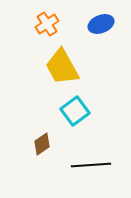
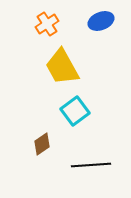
blue ellipse: moved 3 px up
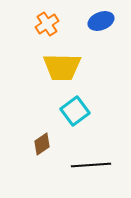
yellow trapezoid: rotated 60 degrees counterclockwise
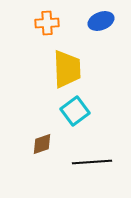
orange cross: moved 1 px up; rotated 30 degrees clockwise
yellow trapezoid: moved 5 px right, 2 px down; rotated 93 degrees counterclockwise
brown diamond: rotated 15 degrees clockwise
black line: moved 1 px right, 3 px up
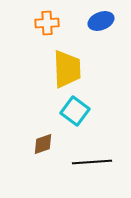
cyan square: rotated 16 degrees counterclockwise
brown diamond: moved 1 px right
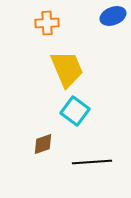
blue ellipse: moved 12 px right, 5 px up
yellow trapezoid: rotated 21 degrees counterclockwise
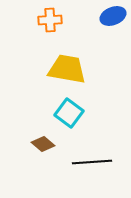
orange cross: moved 3 px right, 3 px up
yellow trapezoid: rotated 57 degrees counterclockwise
cyan square: moved 6 px left, 2 px down
brown diamond: rotated 60 degrees clockwise
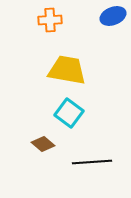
yellow trapezoid: moved 1 px down
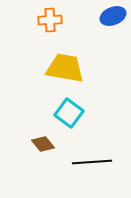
yellow trapezoid: moved 2 px left, 2 px up
brown diamond: rotated 10 degrees clockwise
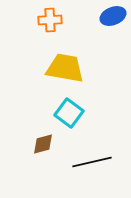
brown diamond: rotated 65 degrees counterclockwise
black line: rotated 9 degrees counterclockwise
